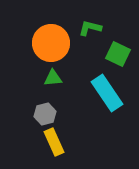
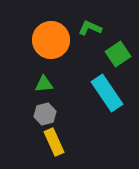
green L-shape: rotated 10 degrees clockwise
orange circle: moved 3 px up
green square: rotated 30 degrees clockwise
green triangle: moved 9 px left, 6 px down
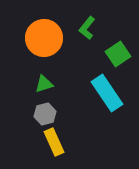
green L-shape: moved 3 px left; rotated 75 degrees counterclockwise
orange circle: moved 7 px left, 2 px up
green triangle: rotated 12 degrees counterclockwise
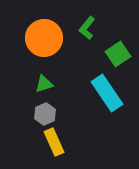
gray hexagon: rotated 10 degrees counterclockwise
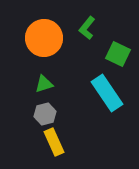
green square: rotated 30 degrees counterclockwise
gray hexagon: rotated 10 degrees clockwise
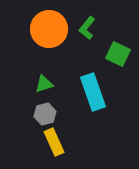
orange circle: moved 5 px right, 9 px up
cyan rectangle: moved 14 px left, 1 px up; rotated 15 degrees clockwise
